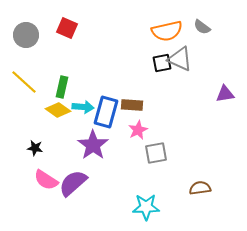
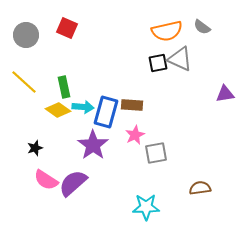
black square: moved 4 px left
green rectangle: moved 2 px right; rotated 25 degrees counterclockwise
pink star: moved 3 px left, 5 px down
black star: rotated 28 degrees counterclockwise
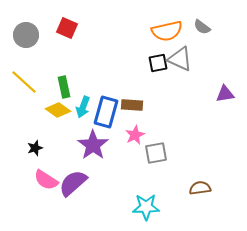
cyan arrow: rotated 105 degrees clockwise
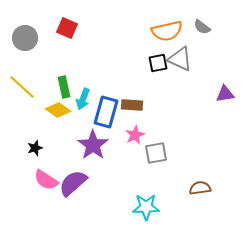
gray circle: moved 1 px left, 3 px down
yellow line: moved 2 px left, 5 px down
cyan arrow: moved 8 px up
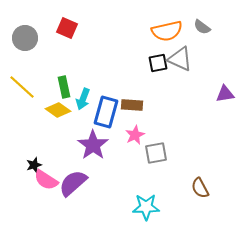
black star: moved 1 px left, 17 px down
brown semicircle: rotated 110 degrees counterclockwise
